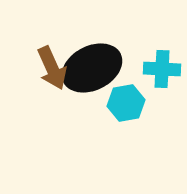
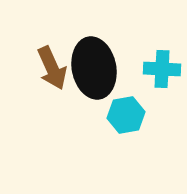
black ellipse: moved 2 px right; rotated 74 degrees counterclockwise
cyan hexagon: moved 12 px down
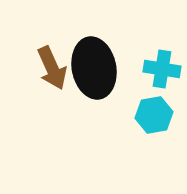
cyan cross: rotated 6 degrees clockwise
cyan hexagon: moved 28 px right
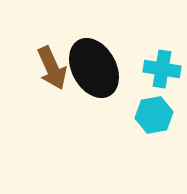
black ellipse: rotated 18 degrees counterclockwise
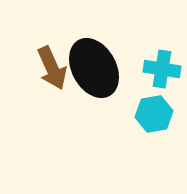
cyan hexagon: moved 1 px up
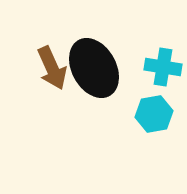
cyan cross: moved 1 px right, 2 px up
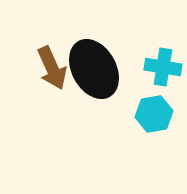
black ellipse: moved 1 px down
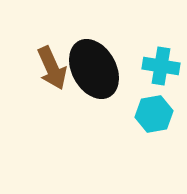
cyan cross: moved 2 px left, 1 px up
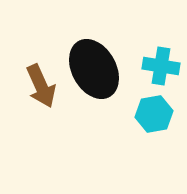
brown arrow: moved 11 px left, 18 px down
